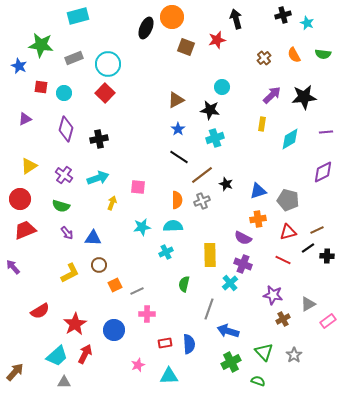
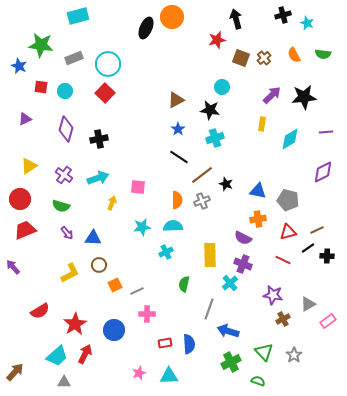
brown square at (186, 47): moved 55 px right, 11 px down
cyan circle at (64, 93): moved 1 px right, 2 px up
blue triangle at (258, 191): rotated 30 degrees clockwise
pink star at (138, 365): moved 1 px right, 8 px down
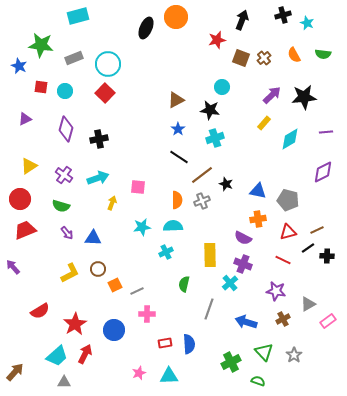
orange circle at (172, 17): moved 4 px right
black arrow at (236, 19): moved 6 px right, 1 px down; rotated 36 degrees clockwise
yellow rectangle at (262, 124): moved 2 px right, 1 px up; rotated 32 degrees clockwise
brown circle at (99, 265): moved 1 px left, 4 px down
purple star at (273, 295): moved 3 px right, 4 px up
blue arrow at (228, 331): moved 18 px right, 9 px up
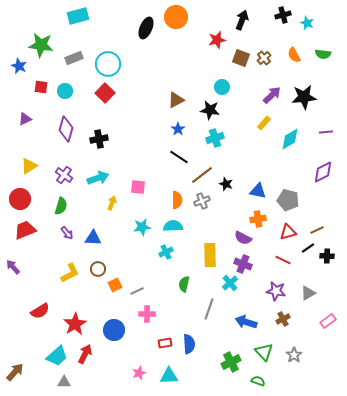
green semicircle at (61, 206): rotated 90 degrees counterclockwise
gray triangle at (308, 304): moved 11 px up
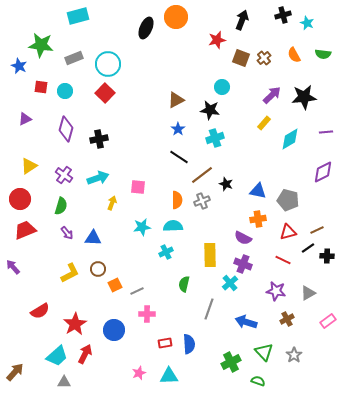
brown cross at (283, 319): moved 4 px right
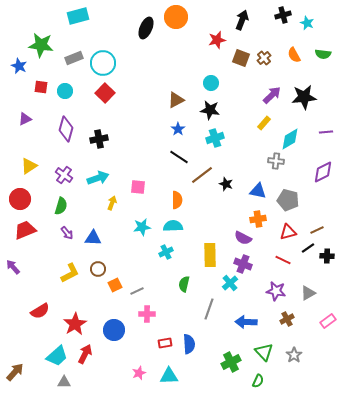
cyan circle at (108, 64): moved 5 px left, 1 px up
cyan circle at (222, 87): moved 11 px left, 4 px up
gray cross at (202, 201): moved 74 px right, 40 px up; rotated 28 degrees clockwise
blue arrow at (246, 322): rotated 15 degrees counterclockwise
green semicircle at (258, 381): rotated 96 degrees clockwise
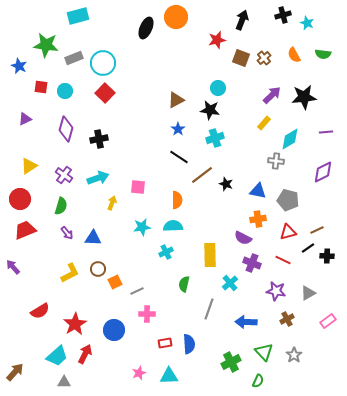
green star at (41, 45): moved 5 px right
cyan circle at (211, 83): moved 7 px right, 5 px down
purple cross at (243, 264): moved 9 px right, 1 px up
orange square at (115, 285): moved 3 px up
